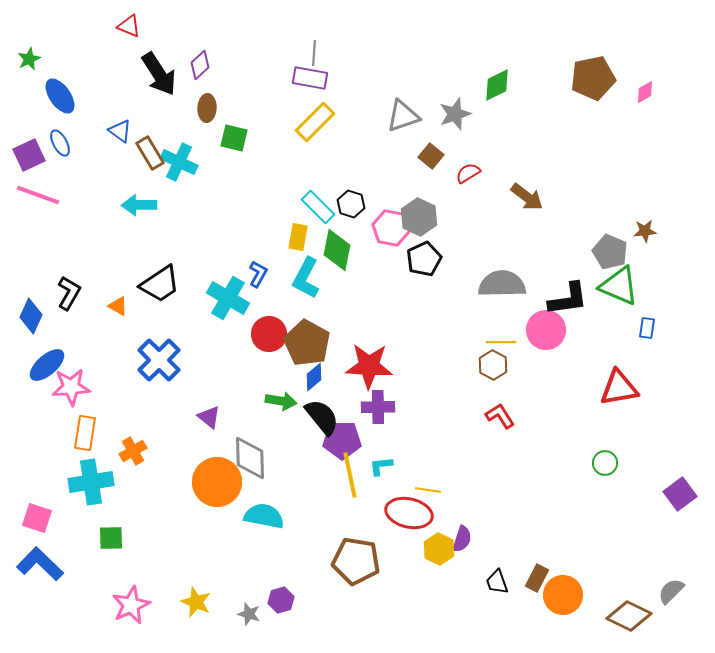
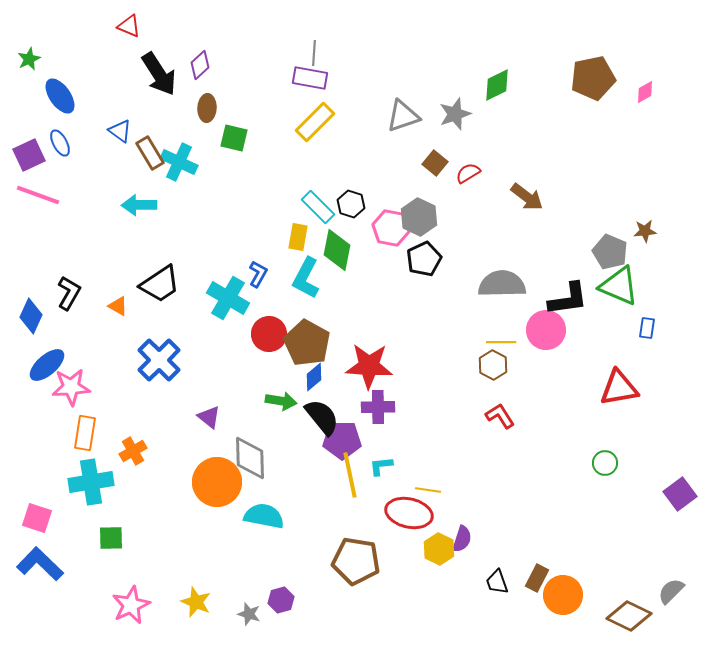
brown square at (431, 156): moved 4 px right, 7 px down
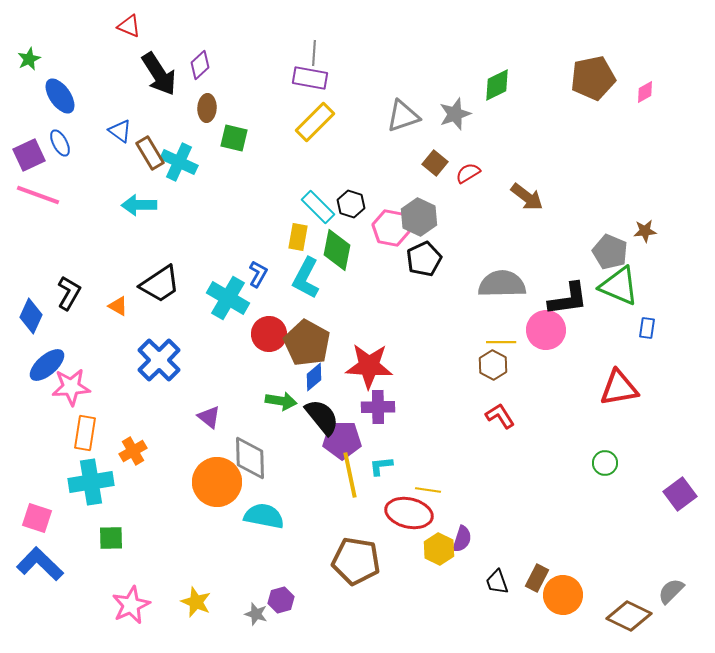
gray star at (249, 614): moved 7 px right
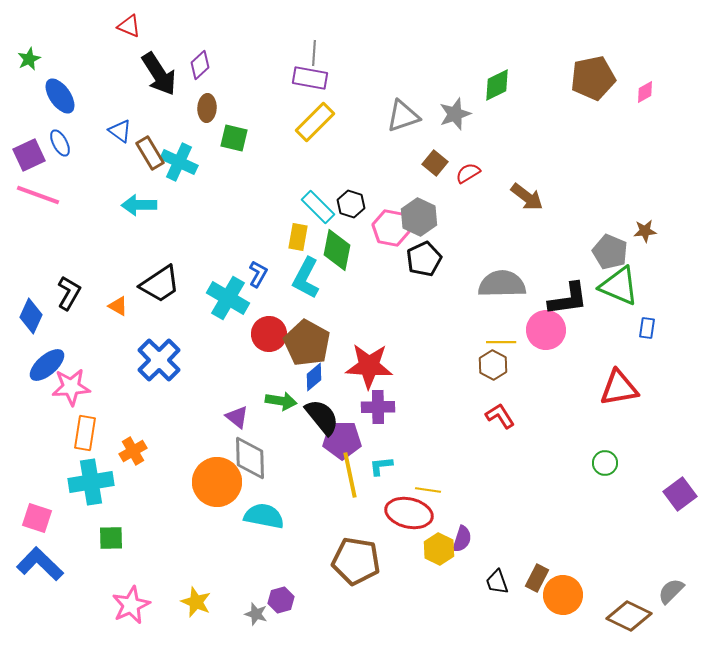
purple triangle at (209, 417): moved 28 px right
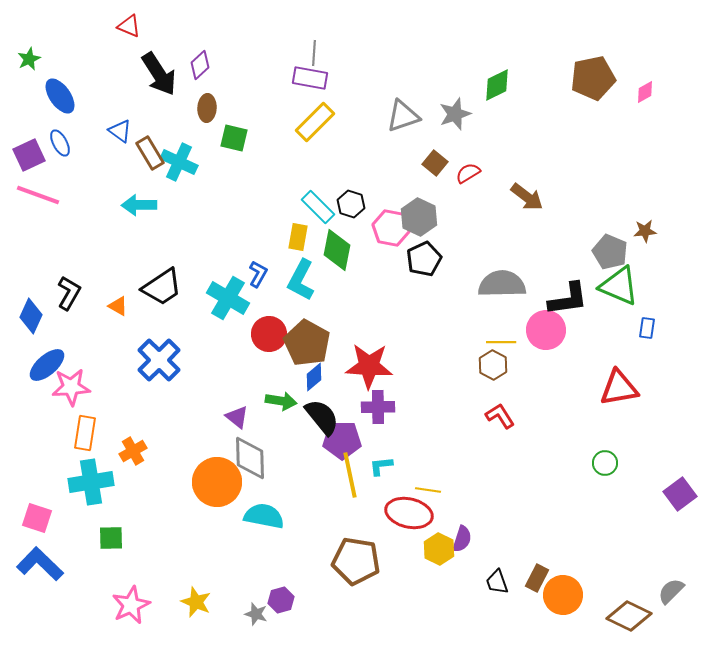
cyan L-shape at (306, 278): moved 5 px left, 2 px down
black trapezoid at (160, 284): moved 2 px right, 3 px down
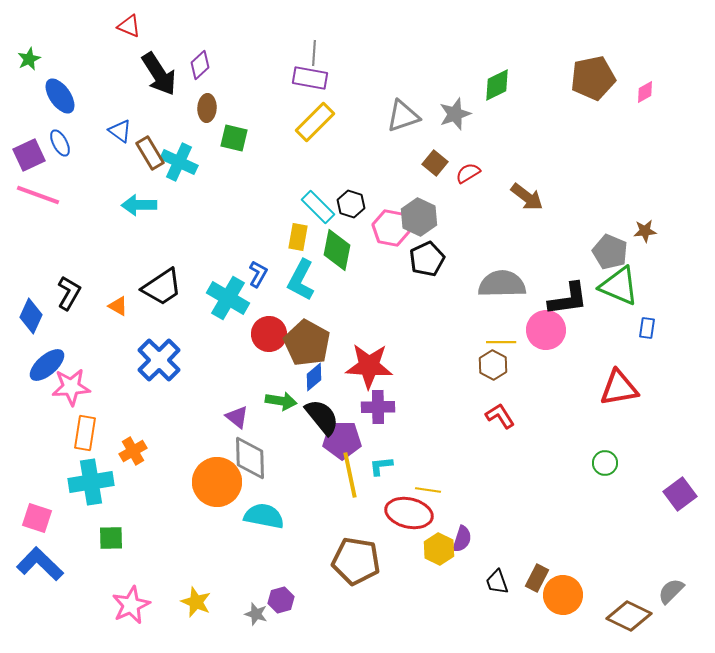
black pentagon at (424, 259): moved 3 px right
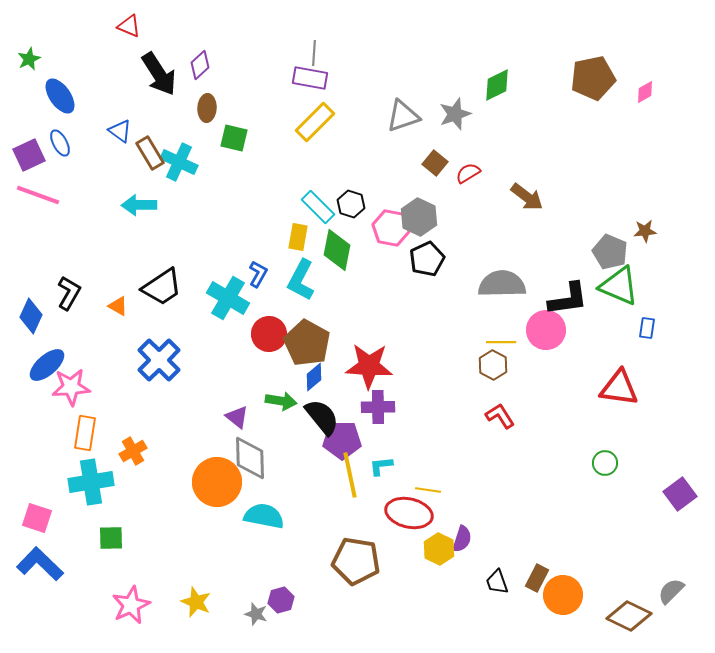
red triangle at (619, 388): rotated 18 degrees clockwise
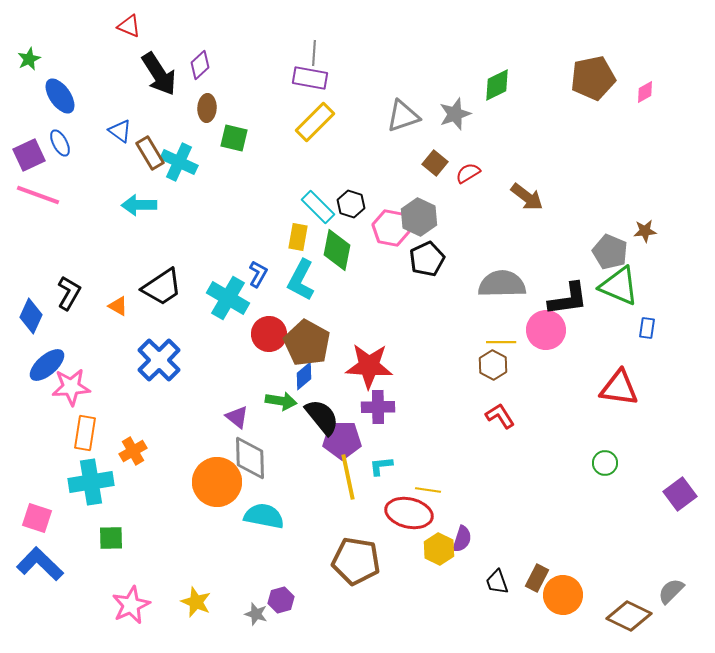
blue diamond at (314, 377): moved 10 px left, 1 px up
yellow line at (350, 475): moved 2 px left, 2 px down
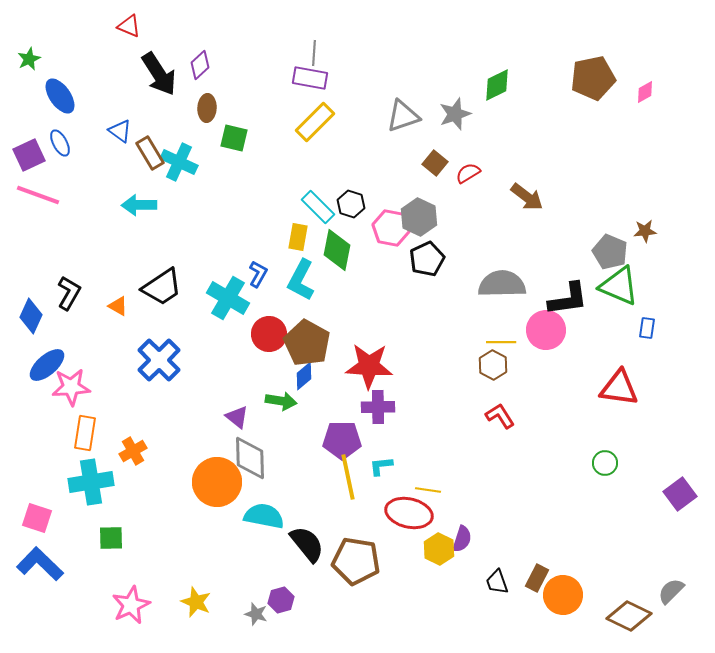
black semicircle at (322, 417): moved 15 px left, 127 px down
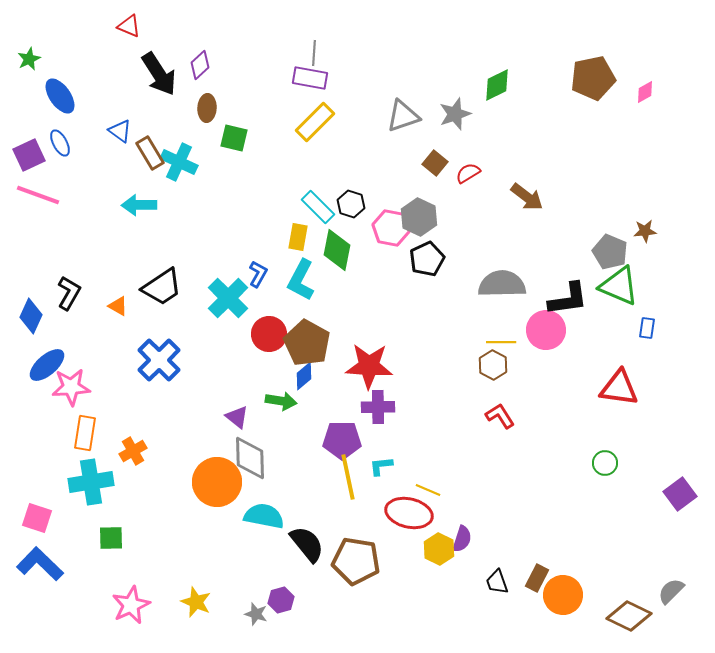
cyan cross at (228, 298): rotated 15 degrees clockwise
yellow line at (428, 490): rotated 15 degrees clockwise
